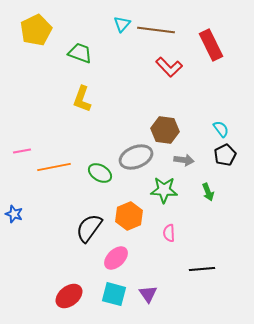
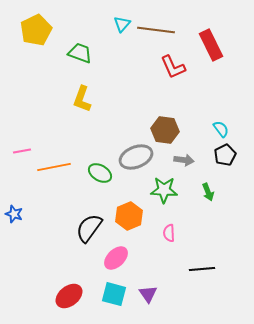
red L-shape: moved 4 px right; rotated 20 degrees clockwise
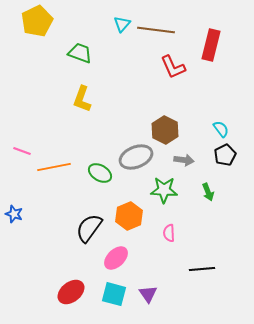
yellow pentagon: moved 1 px right, 9 px up
red rectangle: rotated 40 degrees clockwise
brown hexagon: rotated 20 degrees clockwise
pink line: rotated 30 degrees clockwise
red ellipse: moved 2 px right, 4 px up
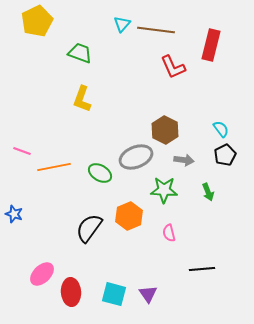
pink semicircle: rotated 12 degrees counterclockwise
pink ellipse: moved 74 px left, 16 px down
red ellipse: rotated 56 degrees counterclockwise
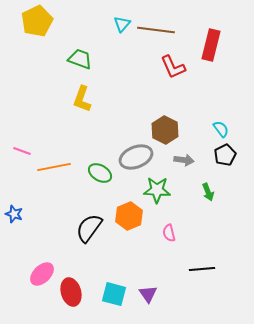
green trapezoid: moved 6 px down
green star: moved 7 px left
red ellipse: rotated 12 degrees counterclockwise
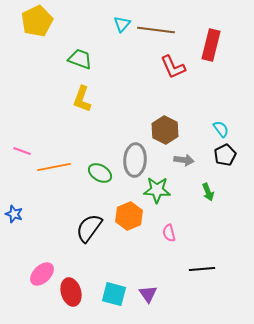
gray ellipse: moved 1 px left, 3 px down; rotated 64 degrees counterclockwise
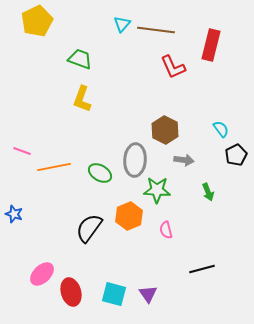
black pentagon: moved 11 px right
pink semicircle: moved 3 px left, 3 px up
black line: rotated 10 degrees counterclockwise
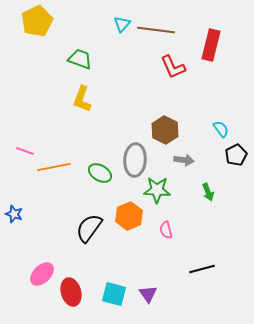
pink line: moved 3 px right
